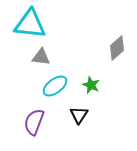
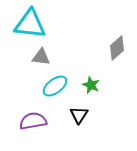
purple semicircle: moved 1 px left, 1 px up; rotated 60 degrees clockwise
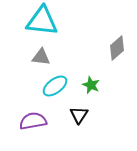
cyan triangle: moved 12 px right, 3 px up
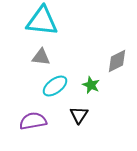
gray diamond: moved 13 px down; rotated 15 degrees clockwise
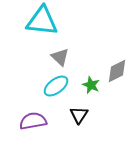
gray triangle: moved 19 px right; rotated 36 degrees clockwise
gray diamond: moved 10 px down
cyan ellipse: moved 1 px right
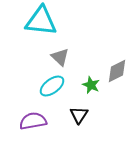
cyan triangle: moved 1 px left
cyan ellipse: moved 4 px left
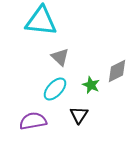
cyan ellipse: moved 3 px right, 3 px down; rotated 10 degrees counterclockwise
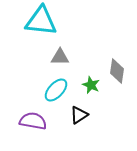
gray triangle: rotated 42 degrees counterclockwise
gray diamond: rotated 55 degrees counterclockwise
cyan ellipse: moved 1 px right, 1 px down
black triangle: rotated 24 degrees clockwise
purple semicircle: rotated 20 degrees clockwise
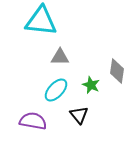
black triangle: rotated 36 degrees counterclockwise
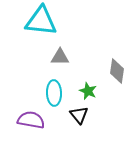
green star: moved 3 px left, 6 px down
cyan ellipse: moved 2 px left, 3 px down; rotated 45 degrees counterclockwise
purple semicircle: moved 2 px left, 1 px up
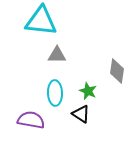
gray triangle: moved 3 px left, 2 px up
cyan ellipse: moved 1 px right
black triangle: moved 2 px right, 1 px up; rotated 18 degrees counterclockwise
